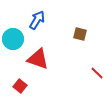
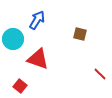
red line: moved 3 px right, 1 px down
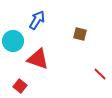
cyan circle: moved 2 px down
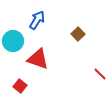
brown square: moved 2 px left; rotated 32 degrees clockwise
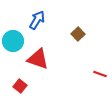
red line: rotated 24 degrees counterclockwise
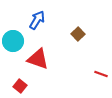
red line: moved 1 px right
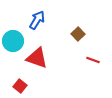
red triangle: moved 1 px left, 1 px up
red line: moved 8 px left, 14 px up
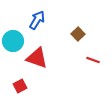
red square: rotated 24 degrees clockwise
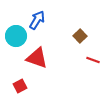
brown square: moved 2 px right, 2 px down
cyan circle: moved 3 px right, 5 px up
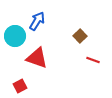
blue arrow: moved 1 px down
cyan circle: moved 1 px left
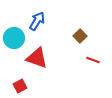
cyan circle: moved 1 px left, 2 px down
